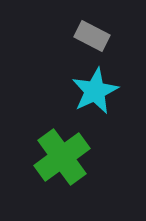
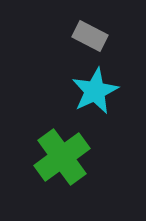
gray rectangle: moved 2 px left
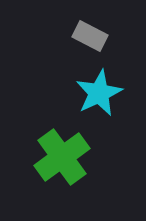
cyan star: moved 4 px right, 2 px down
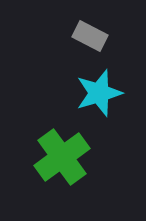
cyan star: rotated 9 degrees clockwise
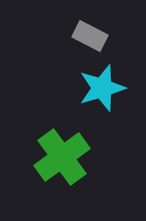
cyan star: moved 3 px right, 5 px up
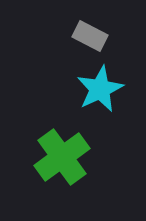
cyan star: moved 2 px left, 1 px down; rotated 9 degrees counterclockwise
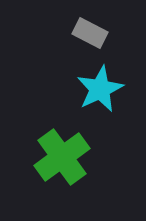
gray rectangle: moved 3 px up
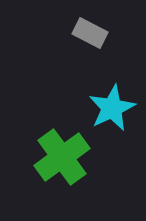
cyan star: moved 12 px right, 19 px down
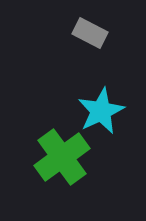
cyan star: moved 11 px left, 3 px down
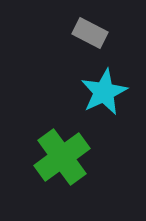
cyan star: moved 3 px right, 19 px up
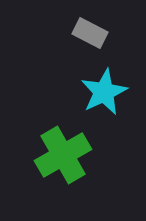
green cross: moved 1 px right, 2 px up; rotated 6 degrees clockwise
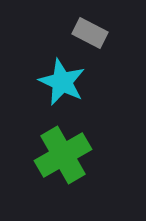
cyan star: moved 42 px left, 10 px up; rotated 21 degrees counterclockwise
